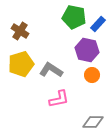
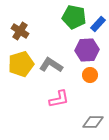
purple hexagon: rotated 15 degrees counterclockwise
gray L-shape: moved 5 px up
orange circle: moved 2 px left
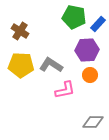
yellow pentagon: moved 1 px down; rotated 20 degrees clockwise
pink L-shape: moved 6 px right, 9 px up
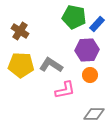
blue rectangle: moved 1 px left
gray diamond: moved 1 px right, 8 px up
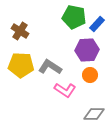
gray L-shape: moved 1 px left, 2 px down
pink L-shape: rotated 45 degrees clockwise
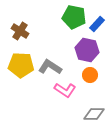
purple hexagon: rotated 15 degrees clockwise
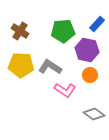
green pentagon: moved 11 px left, 14 px down; rotated 15 degrees counterclockwise
gray diamond: rotated 35 degrees clockwise
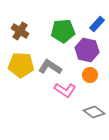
gray diamond: moved 2 px up
